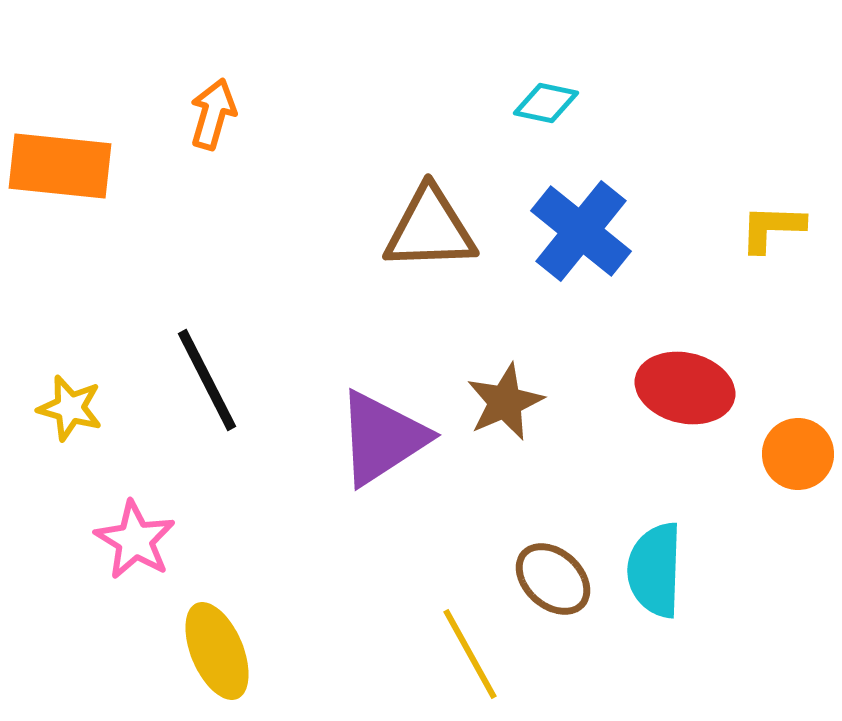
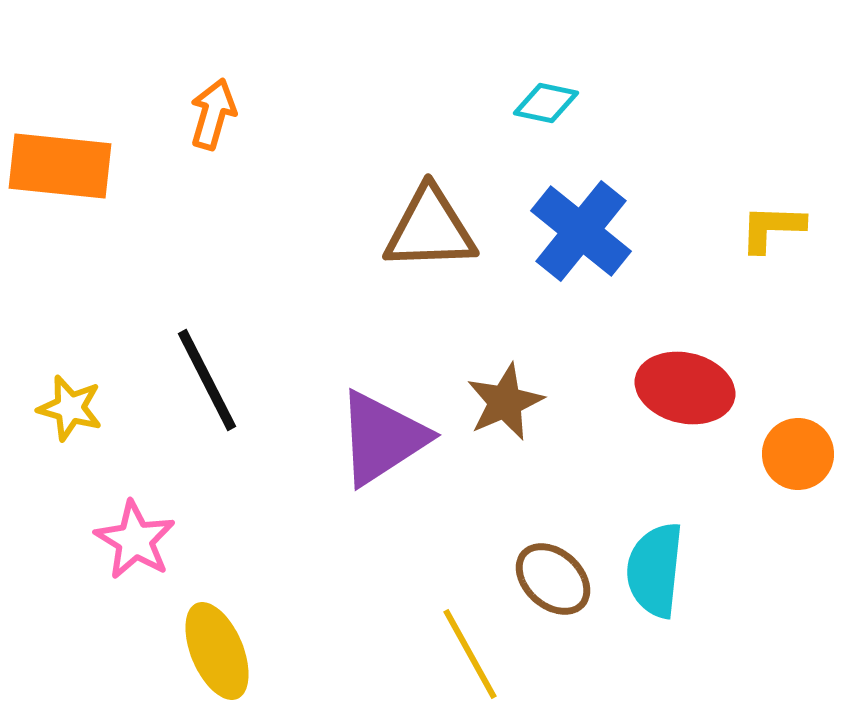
cyan semicircle: rotated 4 degrees clockwise
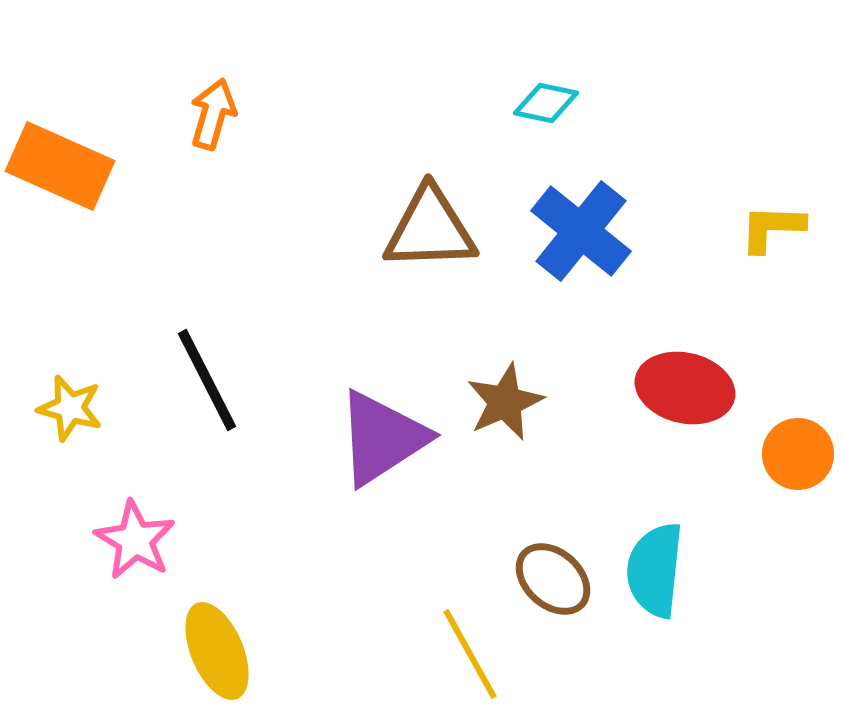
orange rectangle: rotated 18 degrees clockwise
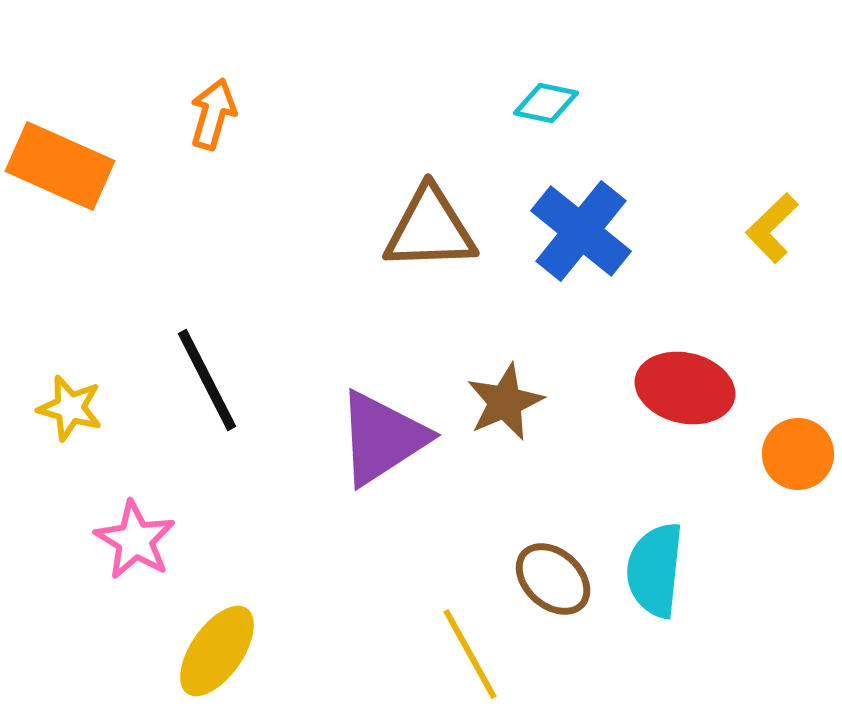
yellow L-shape: rotated 46 degrees counterclockwise
yellow ellipse: rotated 58 degrees clockwise
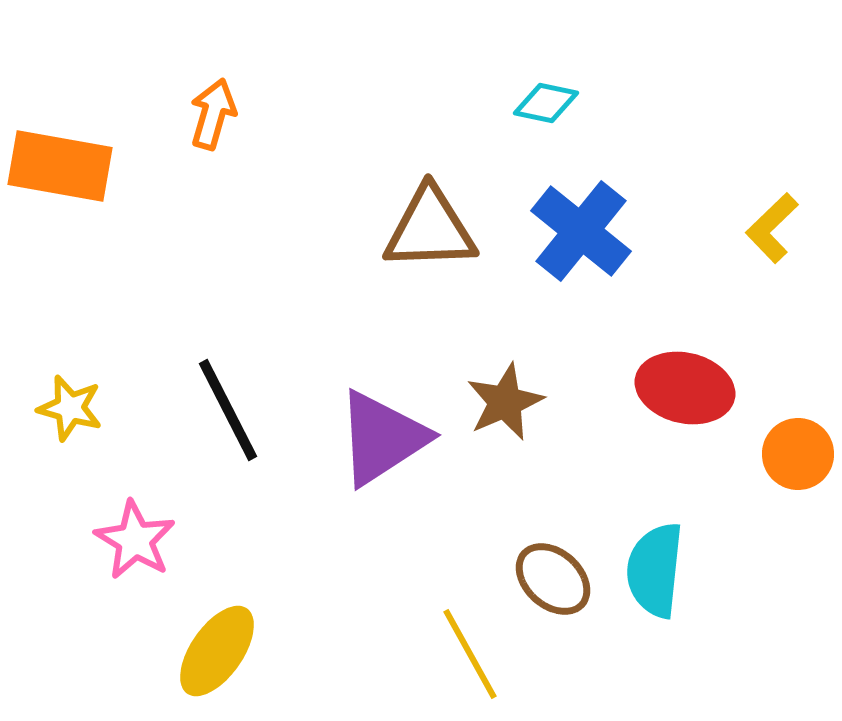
orange rectangle: rotated 14 degrees counterclockwise
black line: moved 21 px right, 30 px down
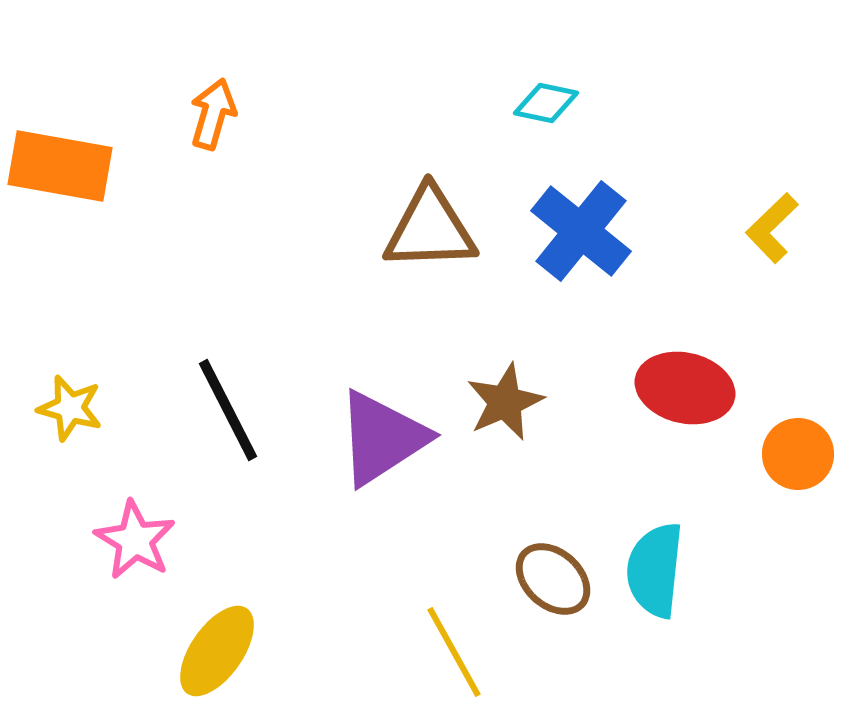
yellow line: moved 16 px left, 2 px up
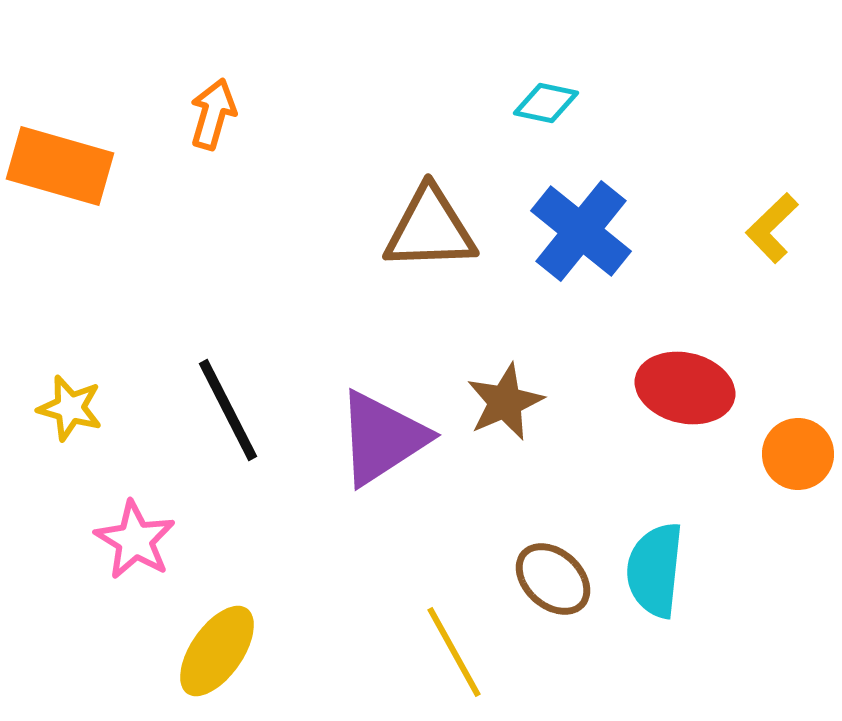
orange rectangle: rotated 6 degrees clockwise
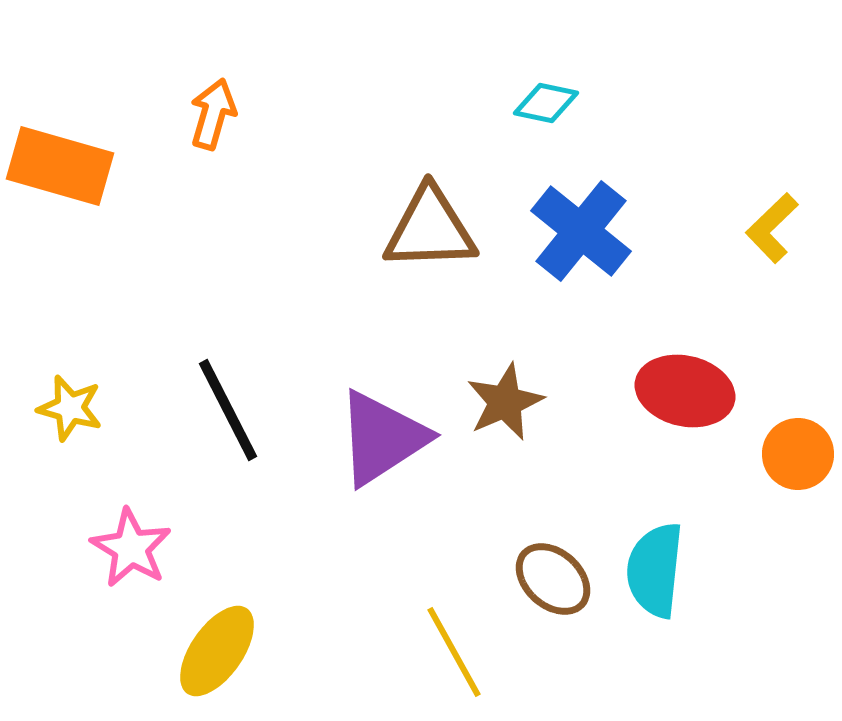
red ellipse: moved 3 px down
pink star: moved 4 px left, 8 px down
